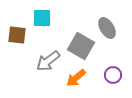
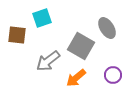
cyan square: rotated 18 degrees counterclockwise
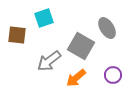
cyan square: moved 2 px right
gray arrow: moved 1 px right
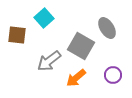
cyan square: rotated 24 degrees counterclockwise
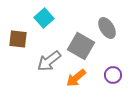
brown square: moved 1 px right, 4 px down
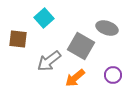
gray ellipse: rotated 40 degrees counterclockwise
orange arrow: moved 1 px left
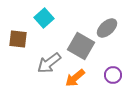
gray ellipse: rotated 60 degrees counterclockwise
gray arrow: moved 2 px down
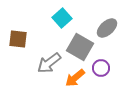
cyan square: moved 18 px right
gray square: moved 1 px left, 1 px down
purple circle: moved 12 px left, 7 px up
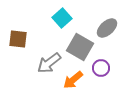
orange arrow: moved 2 px left, 2 px down
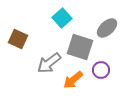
brown square: rotated 18 degrees clockwise
gray square: rotated 12 degrees counterclockwise
purple circle: moved 2 px down
